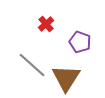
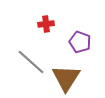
red cross: rotated 35 degrees clockwise
gray line: moved 1 px left, 3 px up
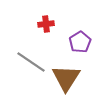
purple pentagon: rotated 20 degrees clockwise
gray line: rotated 8 degrees counterclockwise
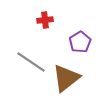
red cross: moved 1 px left, 4 px up
brown triangle: rotated 20 degrees clockwise
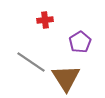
brown triangle: rotated 24 degrees counterclockwise
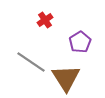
red cross: rotated 28 degrees counterclockwise
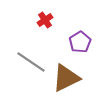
brown triangle: rotated 36 degrees clockwise
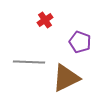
purple pentagon: rotated 20 degrees counterclockwise
gray line: moved 2 px left; rotated 32 degrees counterclockwise
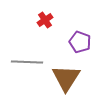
gray line: moved 2 px left
brown triangle: rotated 32 degrees counterclockwise
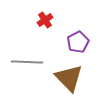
purple pentagon: moved 2 px left; rotated 25 degrees clockwise
brown triangle: moved 3 px right; rotated 16 degrees counterclockwise
